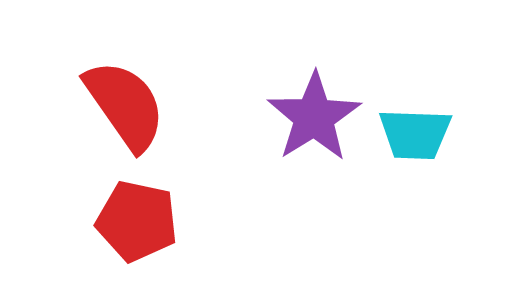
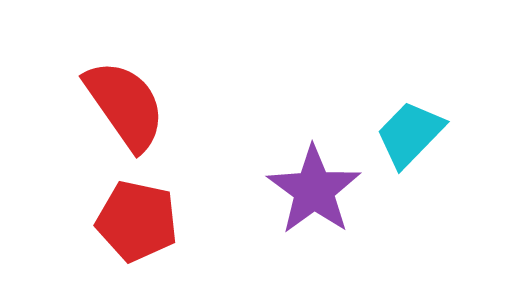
purple star: moved 73 px down; rotated 4 degrees counterclockwise
cyan trapezoid: moved 5 px left; rotated 132 degrees clockwise
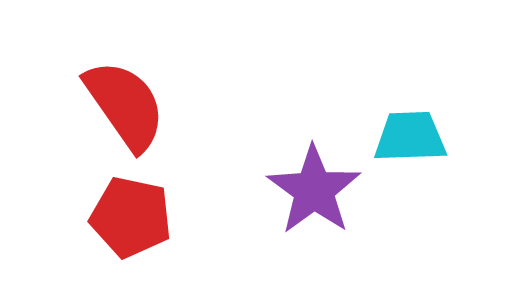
cyan trapezoid: moved 3 px down; rotated 44 degrees clockwise
red pentagon: moved 6 px left, 4 px up
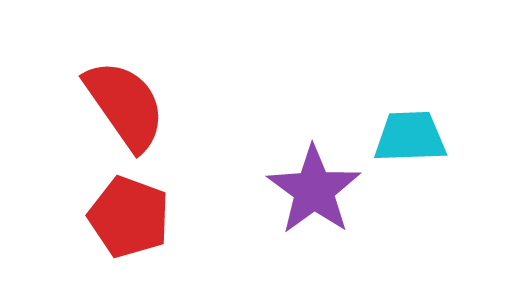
red pentagon: moved 2 px left; rotated 8 degrees clockwise
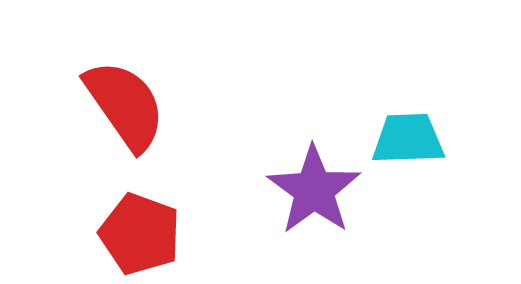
cyan trapezoid: moved 2 px left, 2 px down
red pentagon: moved 11 px right, 17 px down
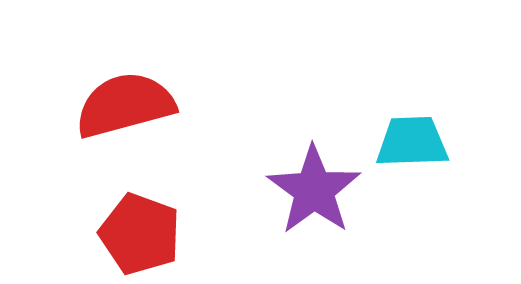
red semicircle: rotated 70 degrees counterclockwise
cyan trapezoid: moved 4 px right, 3 px down
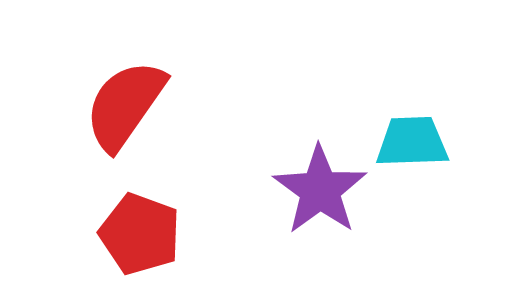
red semicircle: rotated 40 degrees counterclockwise
purple star: moved 6 px right
